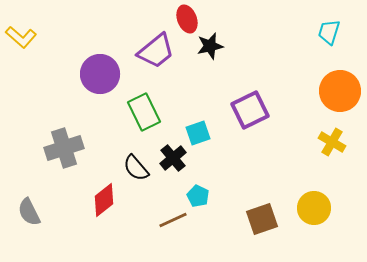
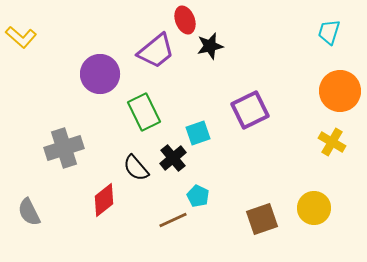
red ellipse: moved 2 px left, 1 px down
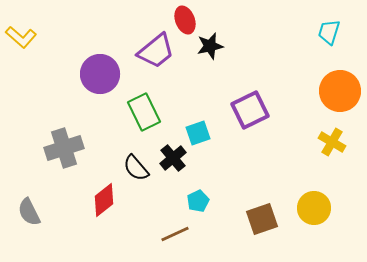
cyan pentagon: moved 5 px down; rotated 20 degrees clockwise
brown line: moved 2 px right, 14 px down
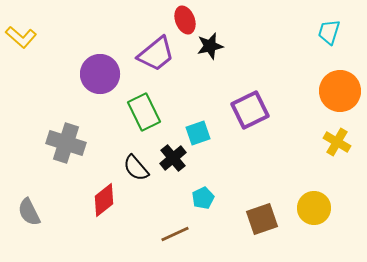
purple trapezoid: moved 3 px down
yellow cross: moved 5 px right
gray cross: moved 2 px right, 5 px up; rotated 36 degrees clockwise
cyan pentagon: moved 5 px right, 3 px up
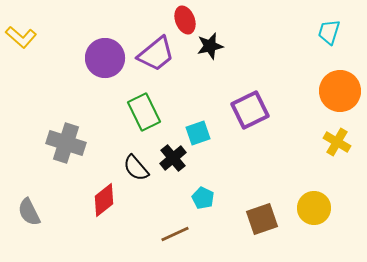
purple circle: moved 5 px right, 16 px up
cyan pentagon: rotated 20 degrees counterclockwise
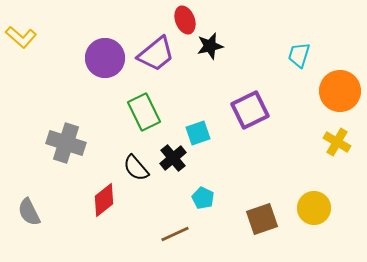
cyan trapezoid: moved 30 px left, 23 px down
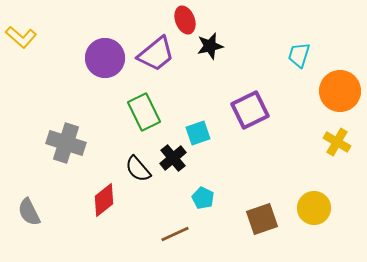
black semicircle: moved 2 px right, 1 px down
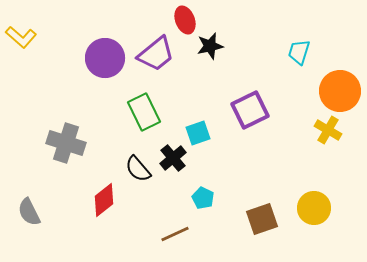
cyan trapezoid: moved 3 px up
yellow cross: moved 9 px left, 12 px up
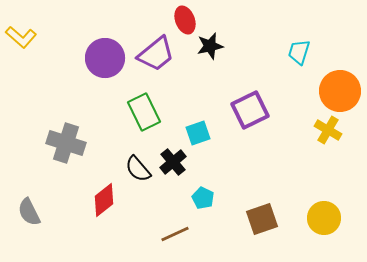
black cross: moved 4 px down
yellow circle: moved 10 px right, 10 px down
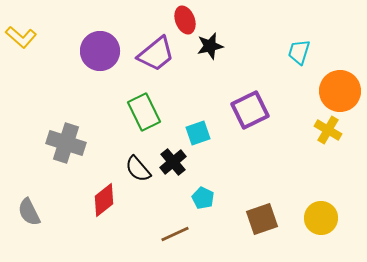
purple circle: moved 5 px left, 7 px up
yellow circle: moved 3 px left
